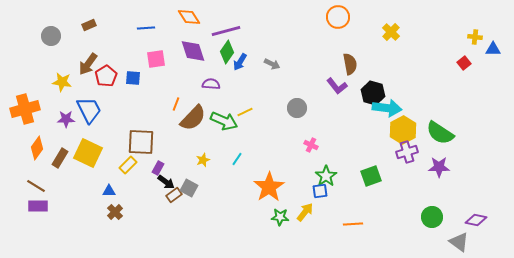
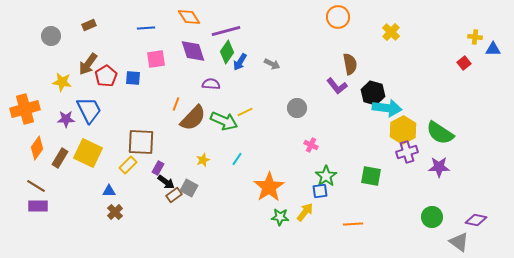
green square at (371, 176): rotated 30 degrees clockwise
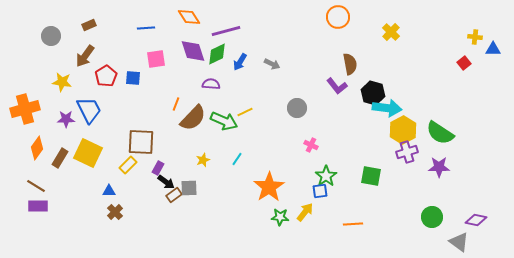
green diamond at (227, 52): moved 10 px left, 2 px down; rotated 30 degrees clockwise
brown arrow at (88, 64): moved 3 px left, 8 px up
gray square at (189, 188): rotated 30 degrees counterclockwise
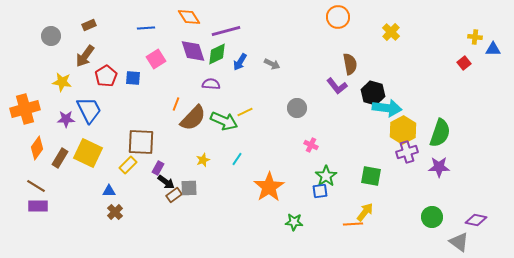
pink square at (156, 59): rotated 24 degrees counterclockwise
green semicircle at (440, 133): rotated 104 degrees counterclockwise
yellow arrow at (305, 212): moved 60 px right
green star at (280, 217): moved 14 px right, 5 px down
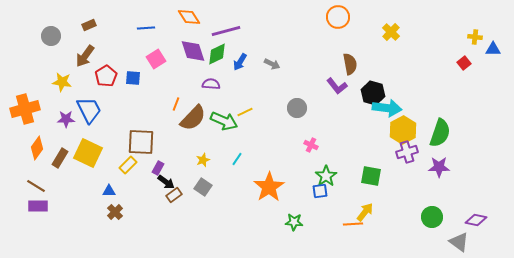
gray square at (189, 188): moved 14 px right, 1 px up; rotated 36 degrees clockwise
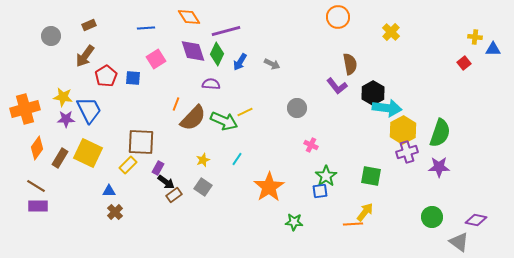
green diamond at (217, 54): rotated 40 degrees counterclockwise
yellow star at (62, 82): moved 1 px right, 15 px down
black hexagon at (373, 93): rotated 15 degrees clockwise
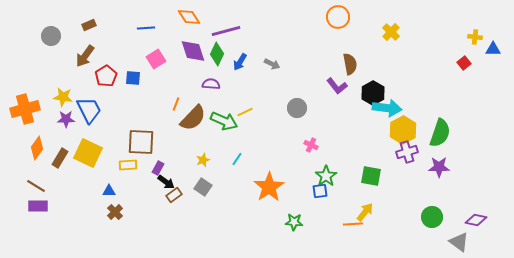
yellow rectangle at (128, 165): rotated 42 degrees clockwise
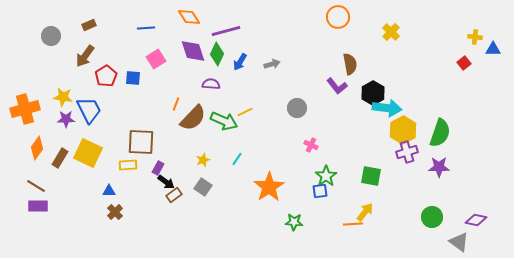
gray arrow at (272, 64): rotated 42 degrees counterclockwise
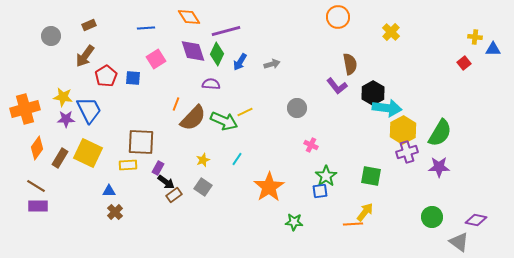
green semicircle at (440, 133): rotated 12 degrees clockwise
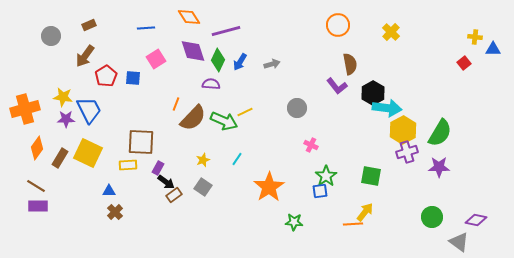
orange circle at (338, 17): moved 8 px down
green diamond at (217, 54): moved 1 px right, 6 px down
